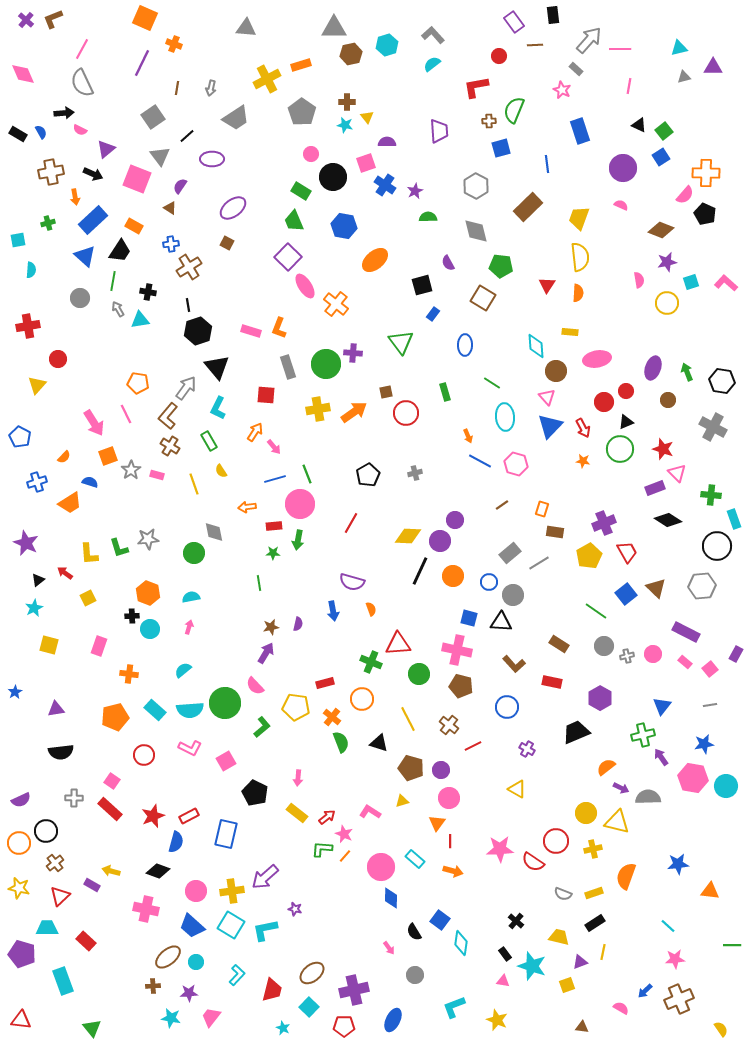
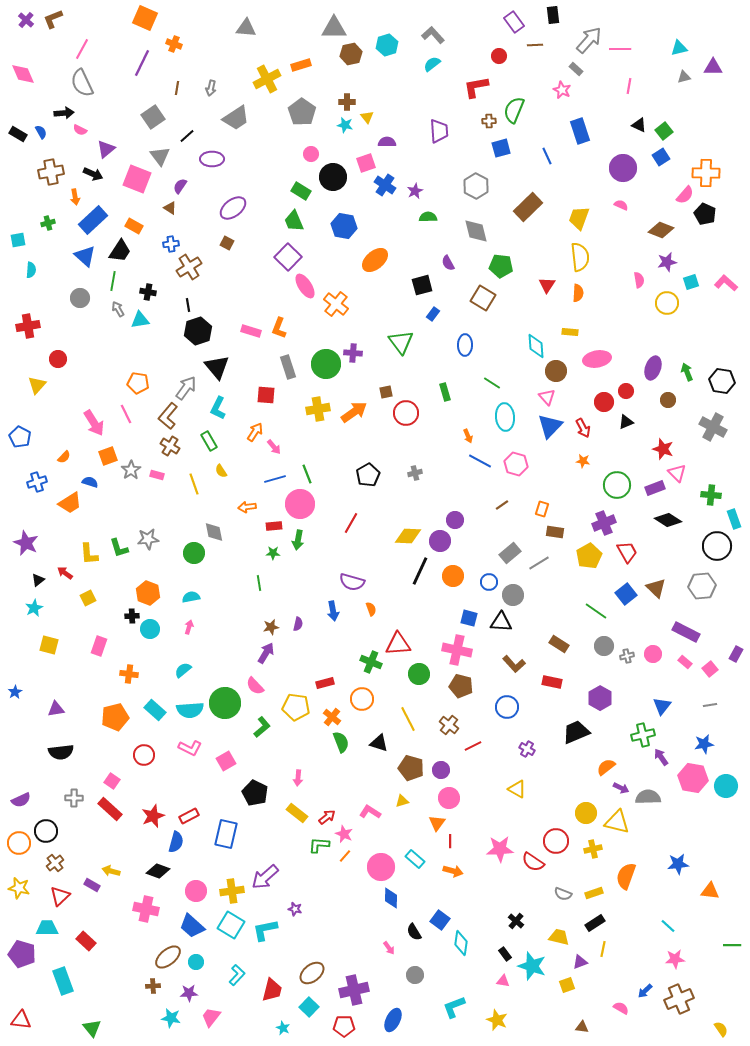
blue line at (547, 164): moved 8 px up; rotated 18 degrees counterclockwise
green circle at (620, 449): moved 3 px left, 36 px down
green L-shape at (322, 849): moved 3 px left, 4 px up
yellow line at (603, 952): moved 3 px up
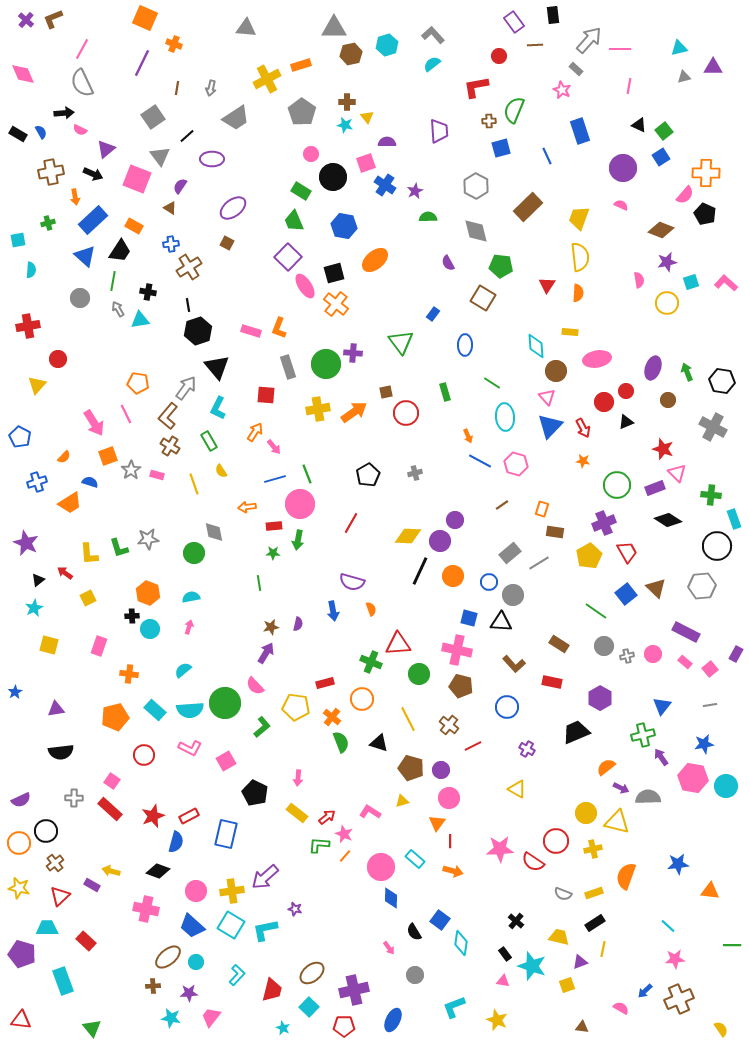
black square at (422, 285): moved 88 px left, 12 px up
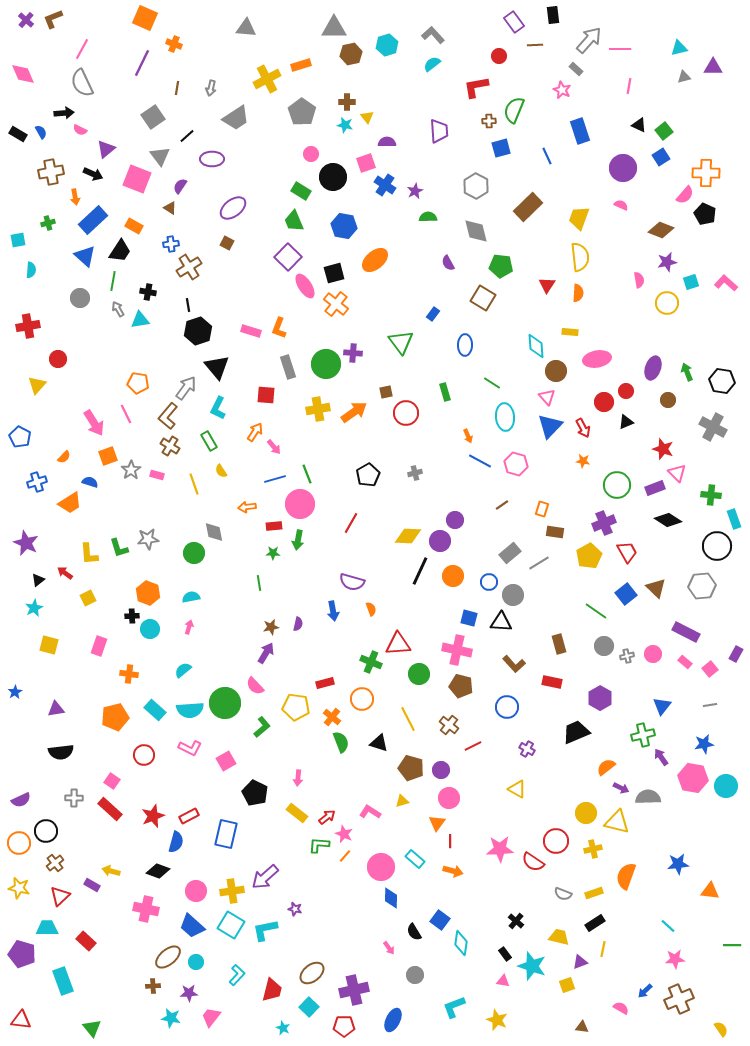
brown rectangle at (559, 644): rotated 42 degrees clockwise
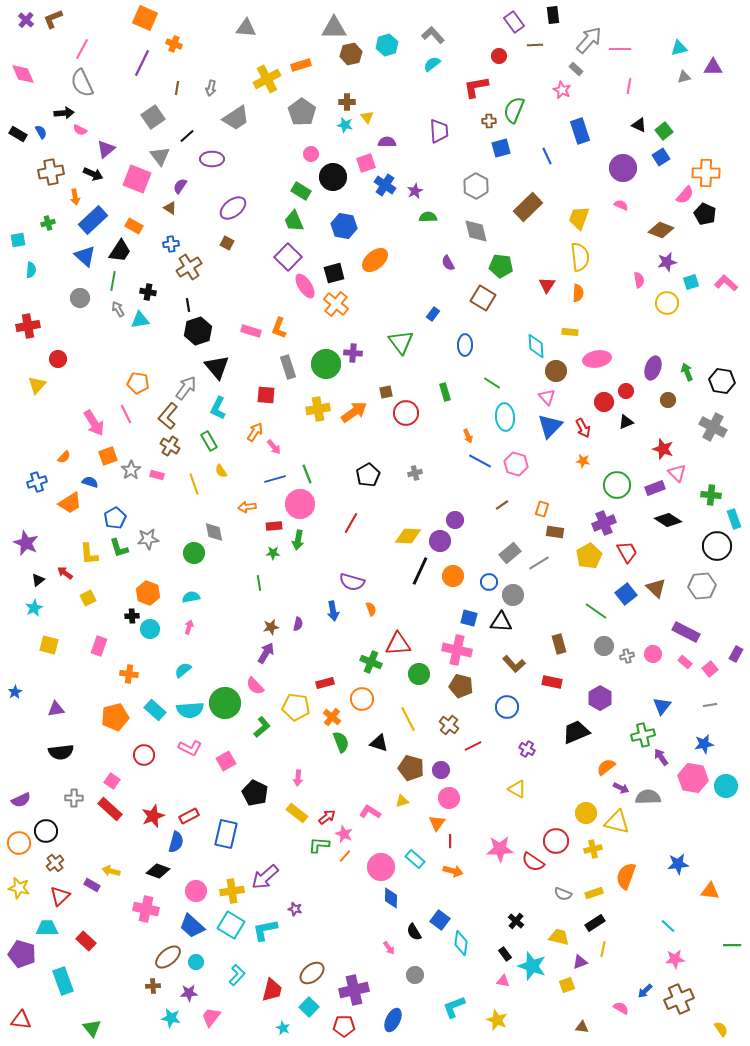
blue pentagon at (20, 437): moved 95 px right, 81 px down; rotated 15 degrees clockwise
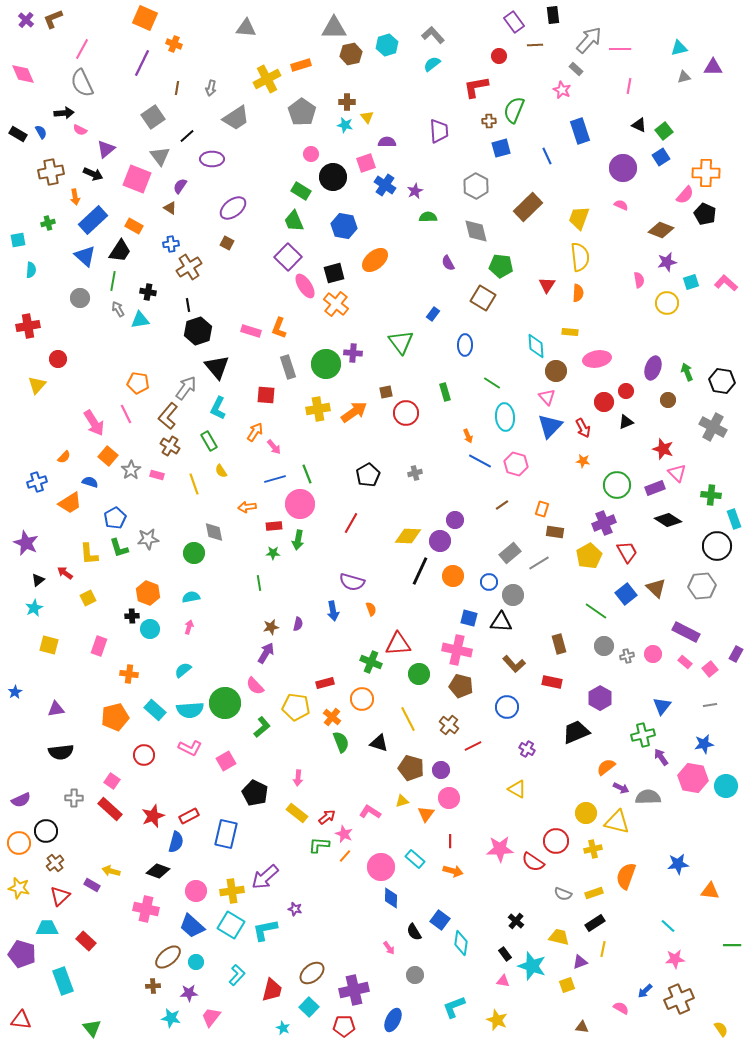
orange square at (108, 456): rotated 30 degrees counterclockwise
orange triangle at (437, 823): moved 11 px left, 9 px up
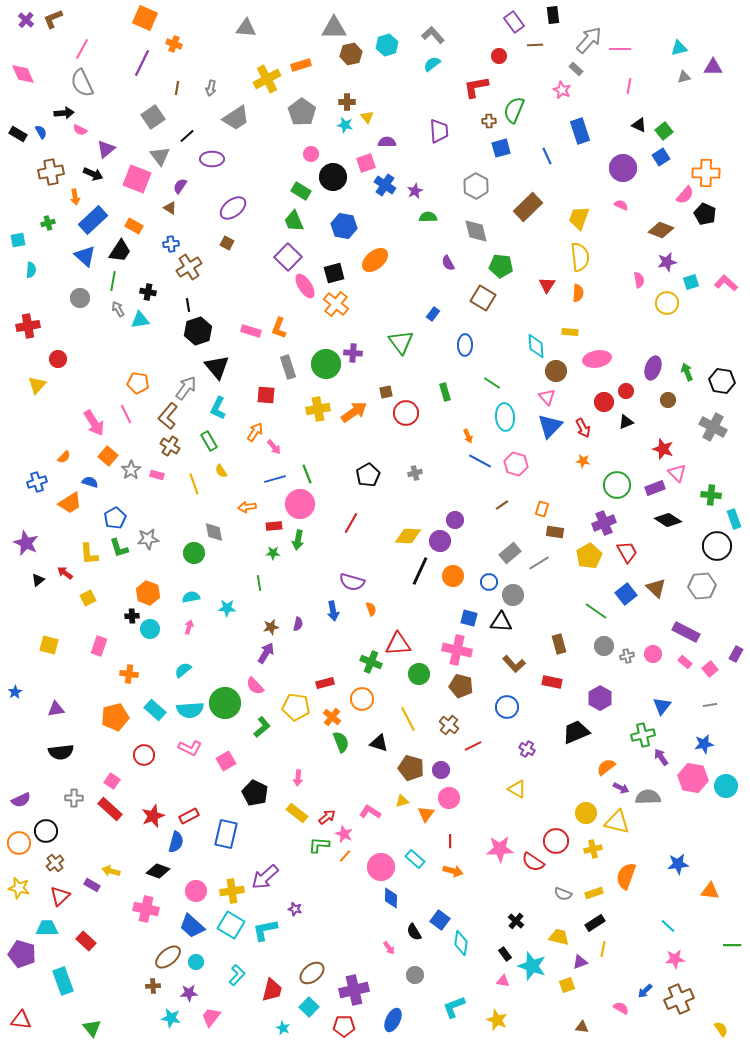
cyan star at (34, 608): moved 193 px right; rotated 30 degrees clockwise
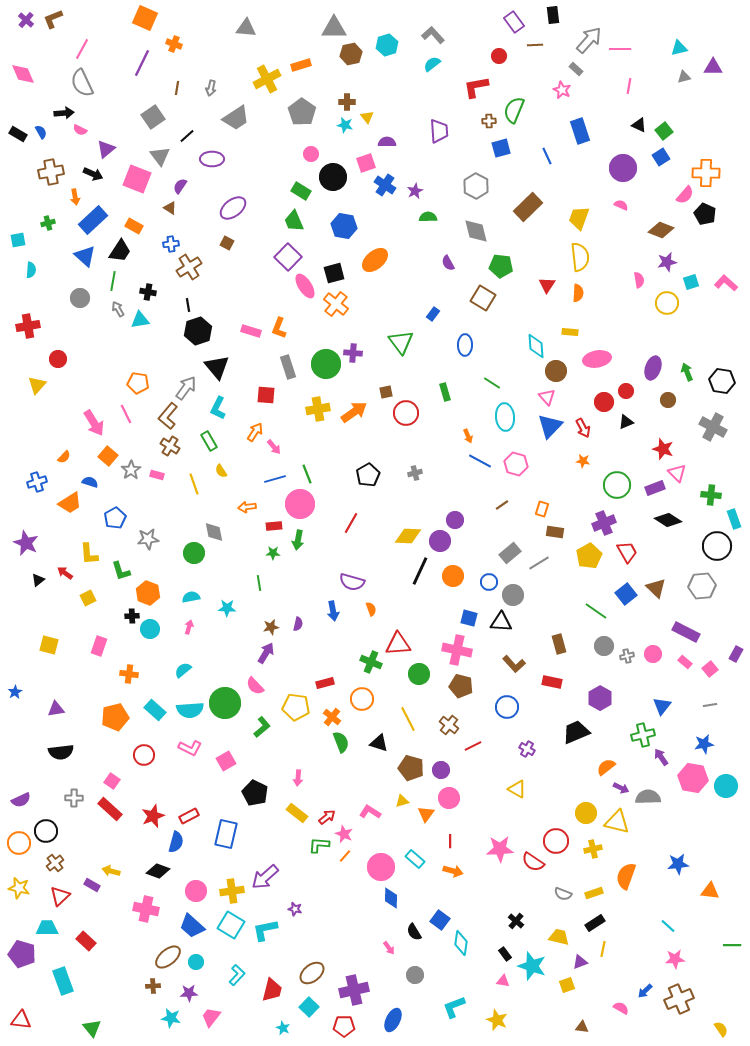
green L-shape at (119, 548): moved 2 px right, 23 px down
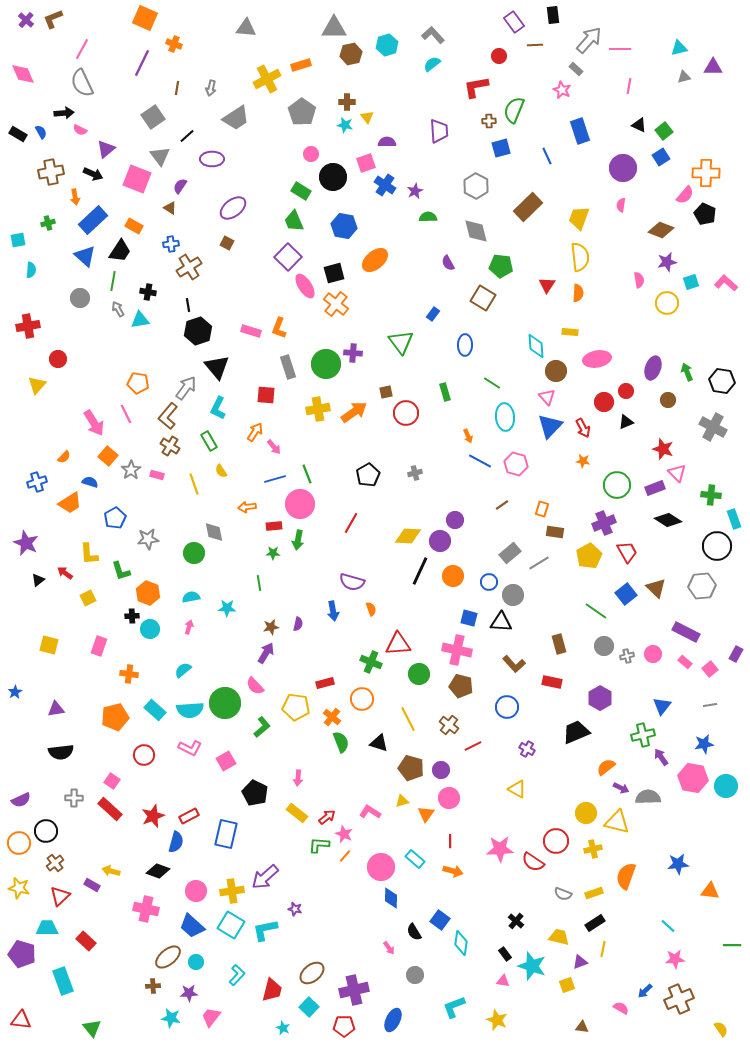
pink semicircle at (621, 205): rotated 104 degrees counterclockwise
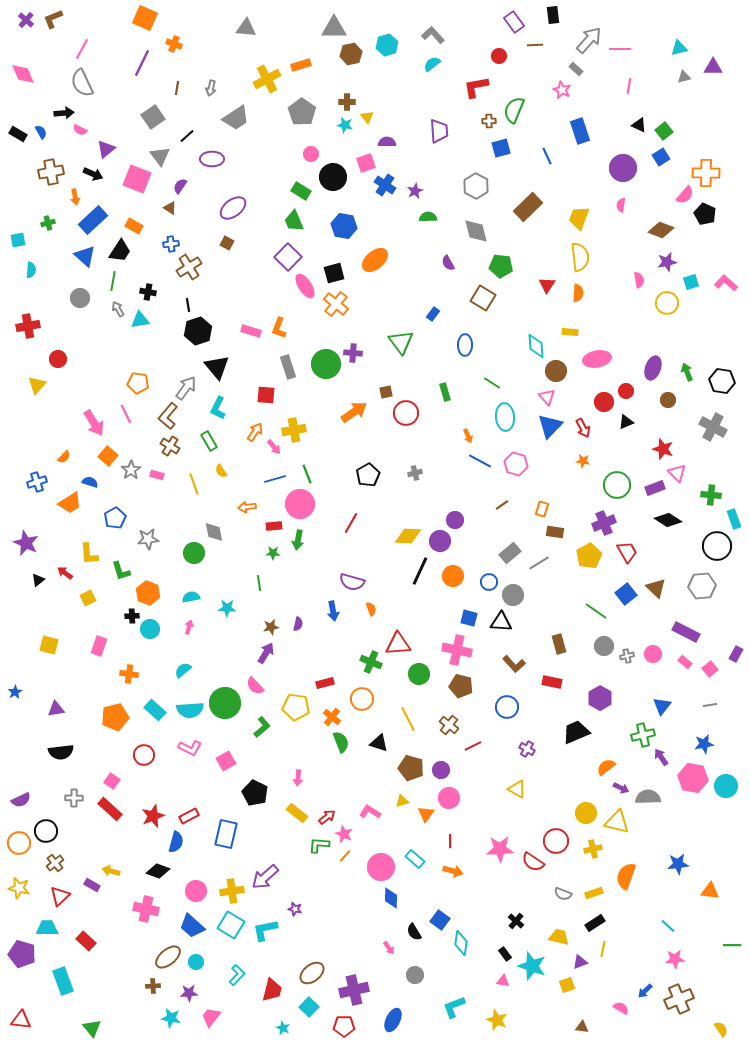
yellow cross at (318, 409): moved 24 px left, 21 px down
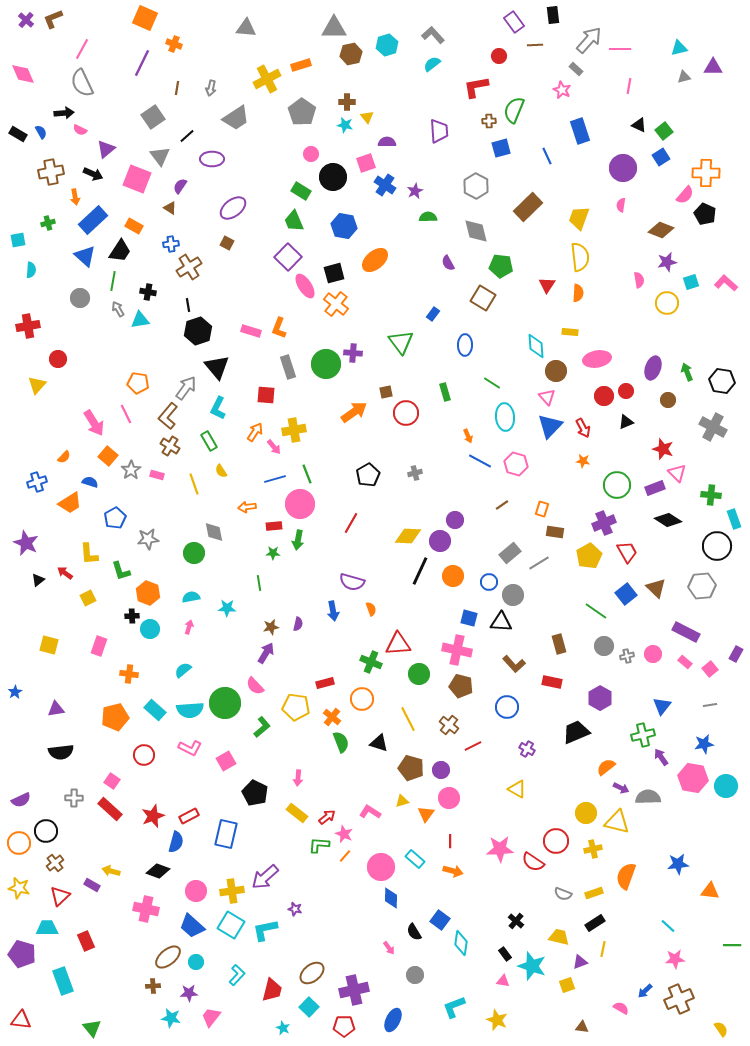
red circle at (604, 402): moved 6 px up
red rectangle at (86, 941): rotated 24 degrees clockwise
